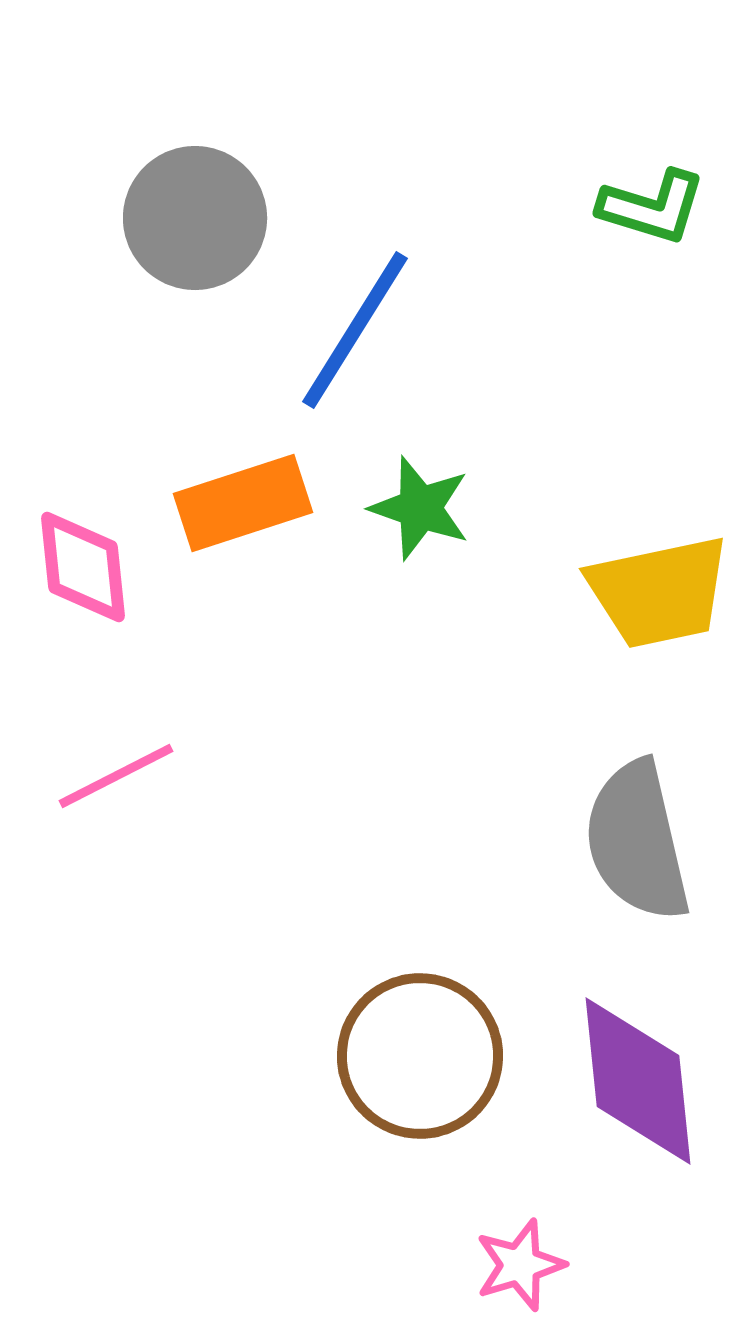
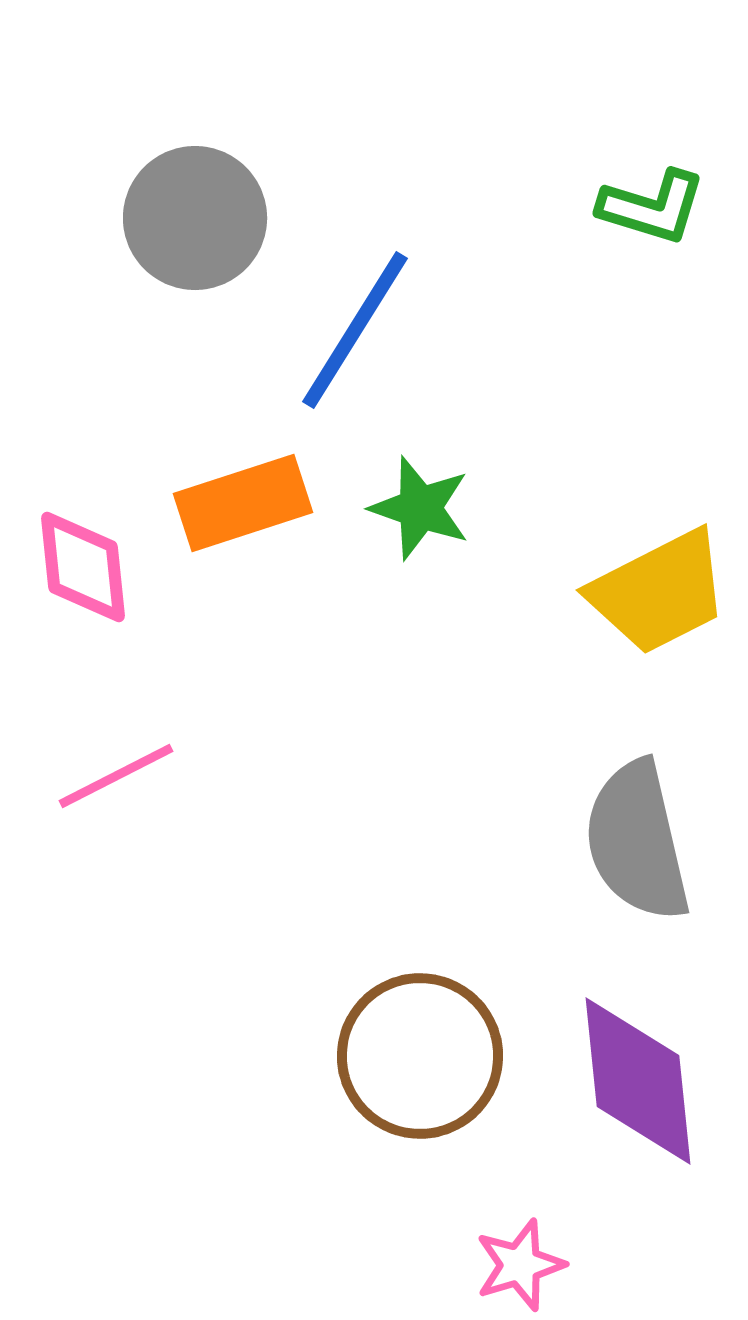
yellow trapezoid: rotated 15 degrees counterclockwise
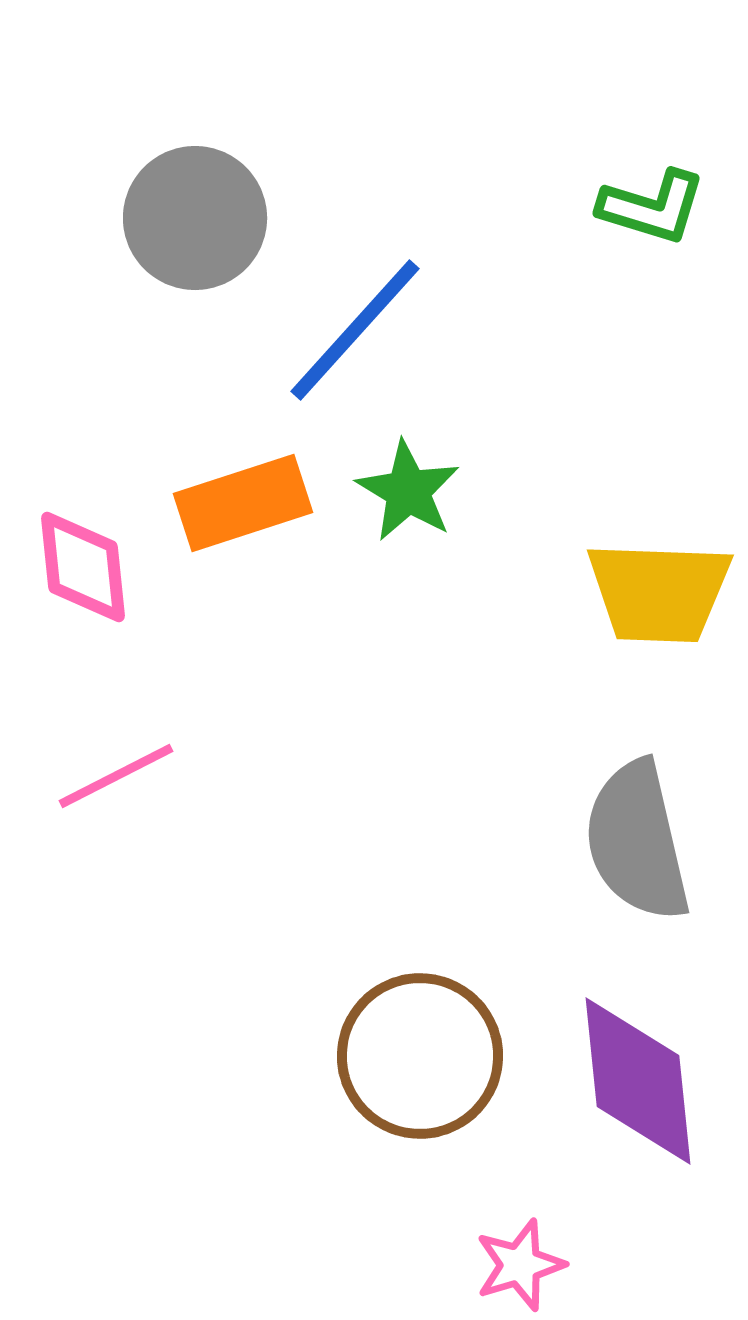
blue line: rotated 10 degrees clockwise
green star: moved 12 px left, 17 px up; rotated 12 degrees clockwise
yellow trapezoid: rotated 29 degrees clockwise
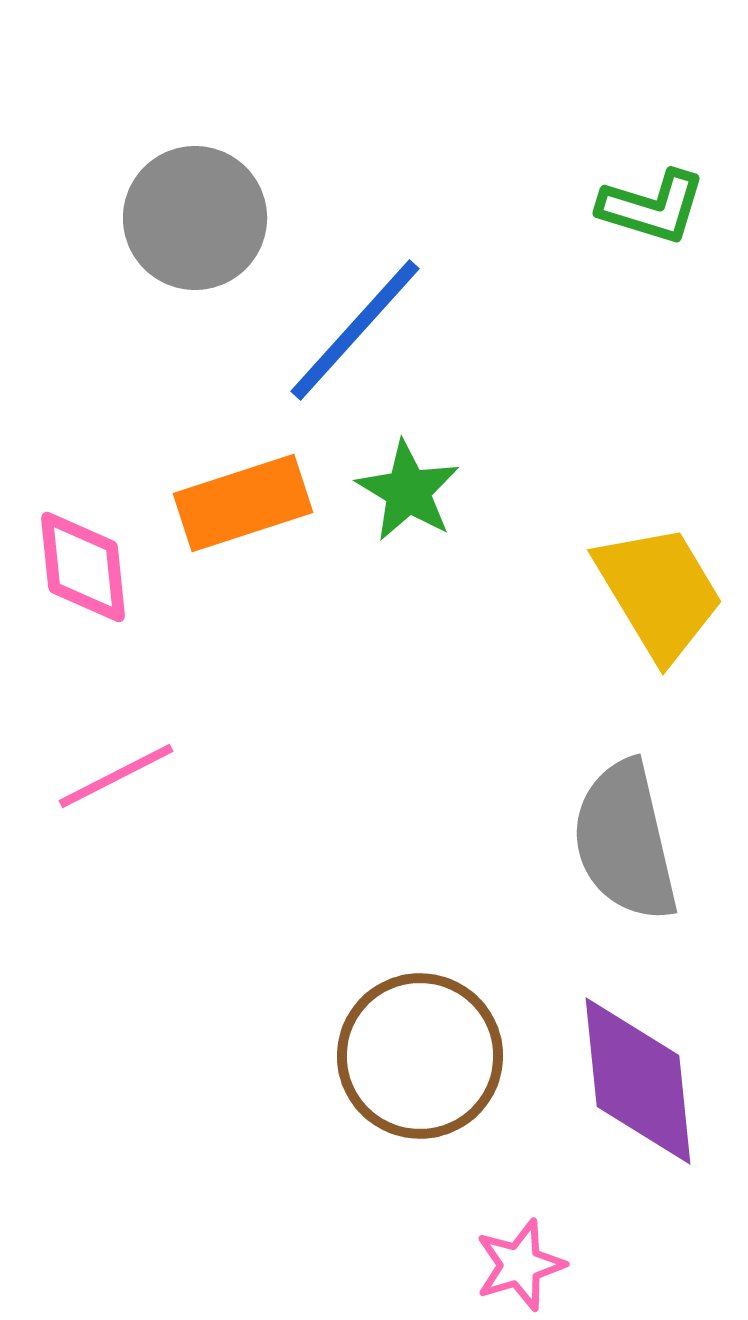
yellow trapezoid: rotated 123 degrees counterclockwise
gray semicircle: moved 12 px left
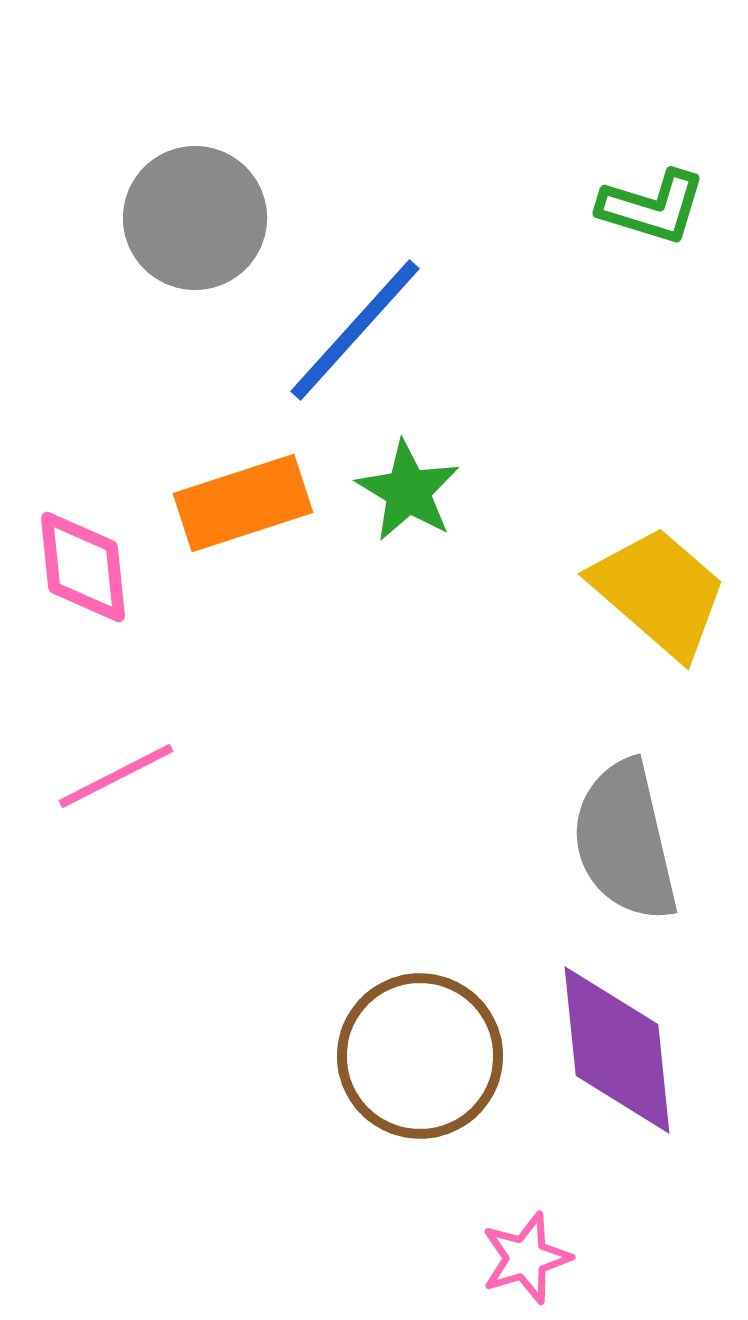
yellow trapezoid: rotated 18 degrees counterclockwise
purple diamond: moved 21 px left, 31 px up
pink star: moved 6 px right, 7 px up
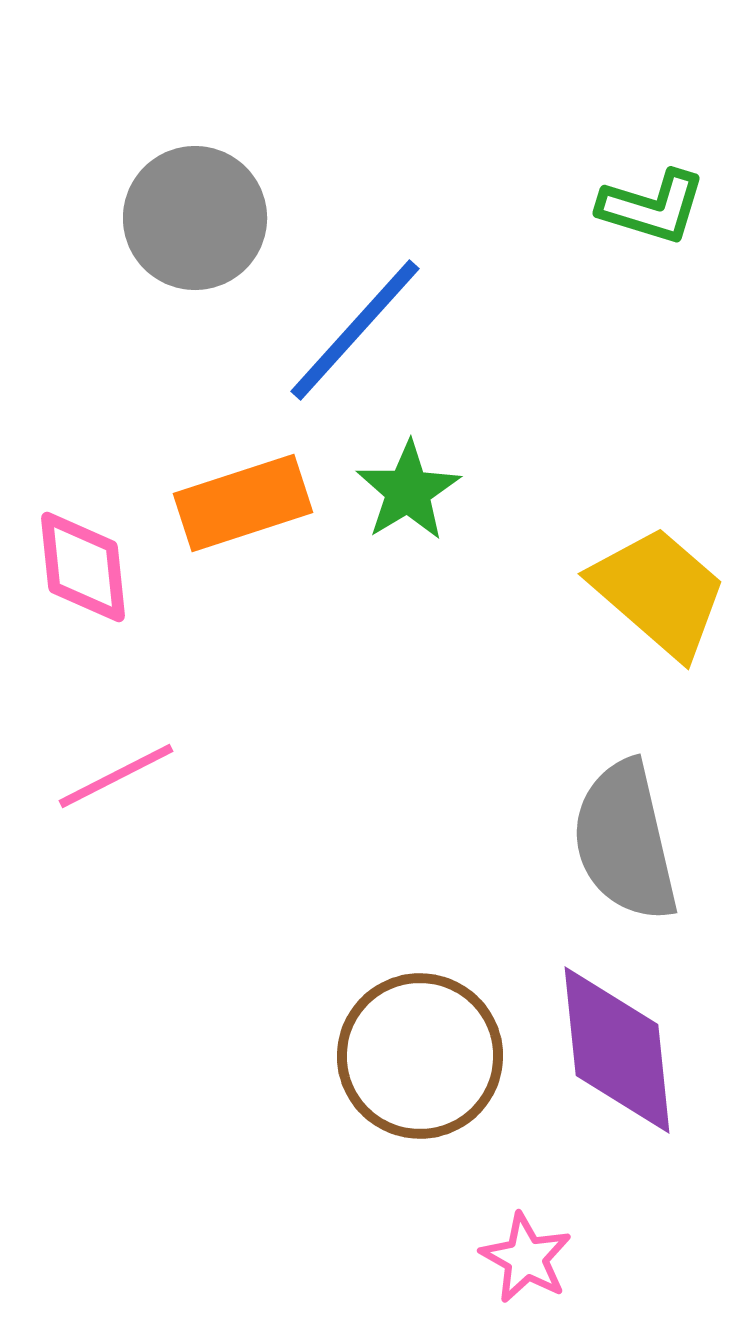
green star: rotated 10 degrees clockwise
pink star: rotated 26 degrees counterclockwise
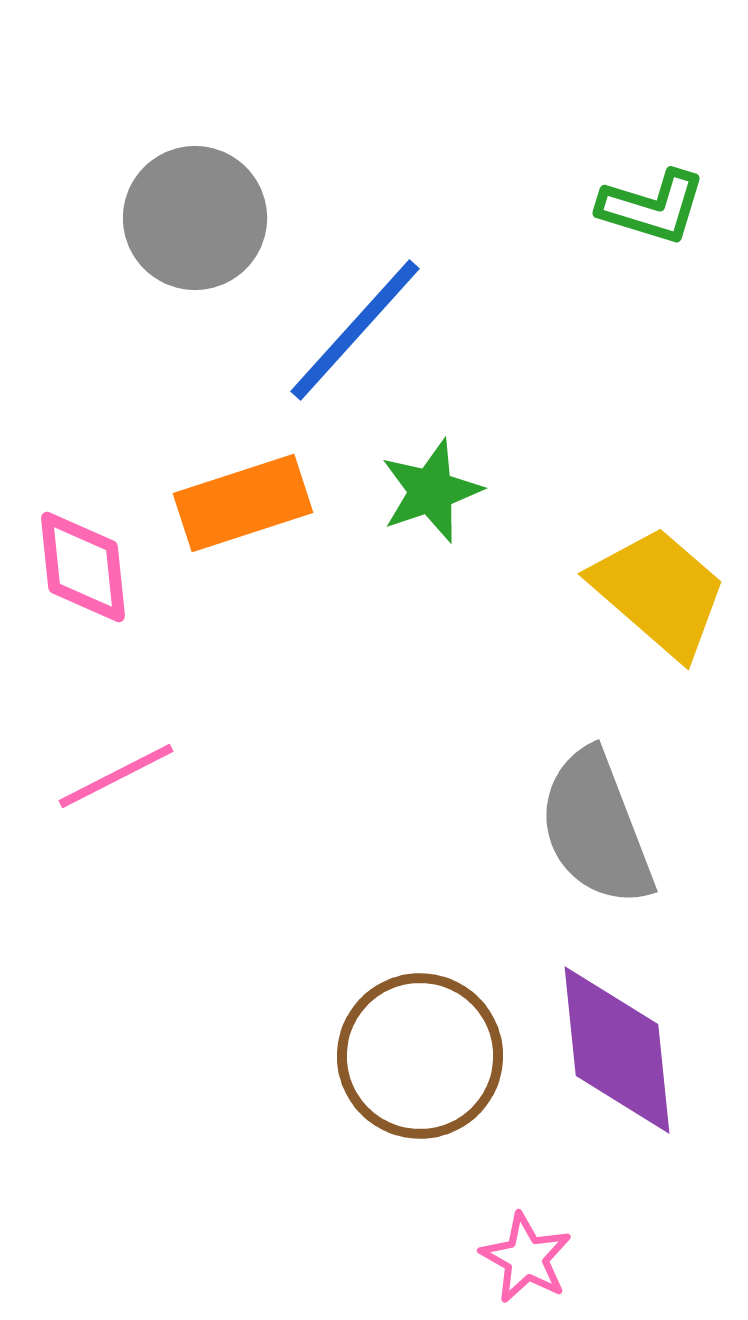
green star: moved 23 px right; rotated 12 degrees clockwise
gray semicircle: moved 29 px left, 13 px up; rotated 8 degrees counterclockwise
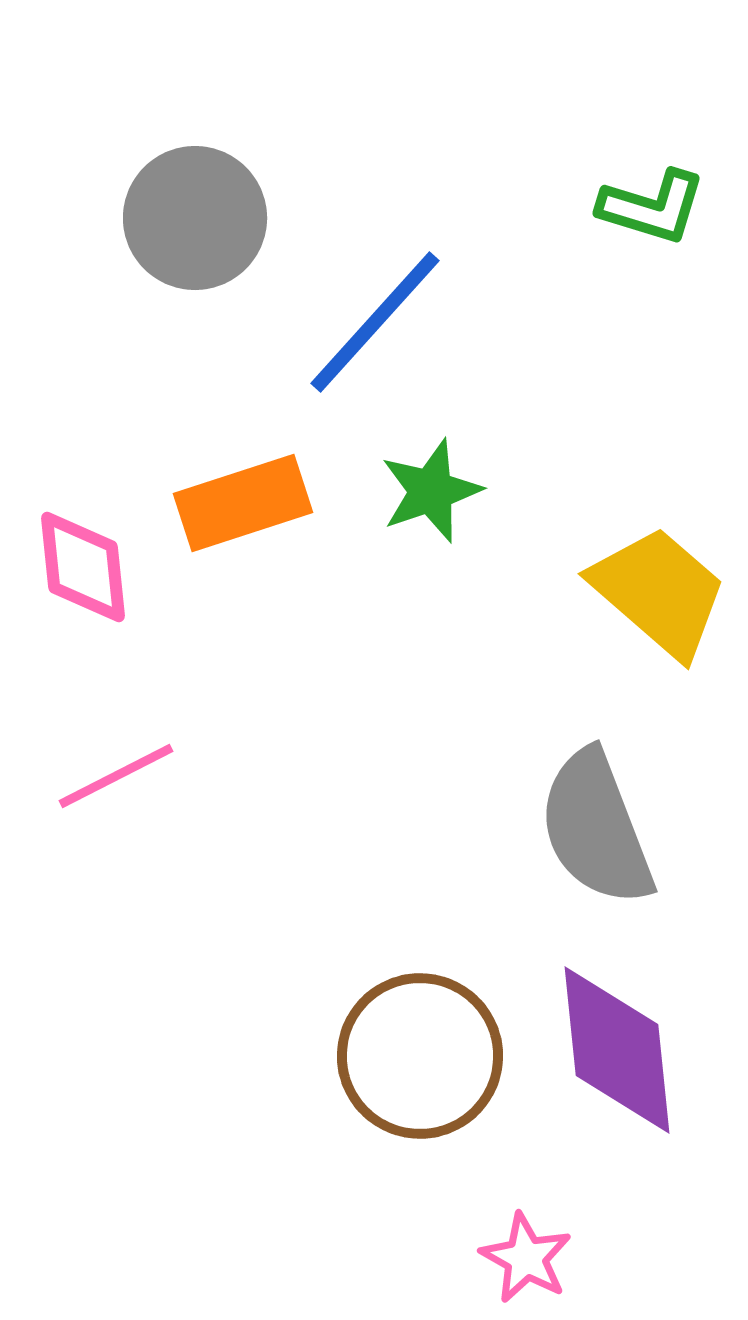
blue line: moved 20 px right, 8 px up
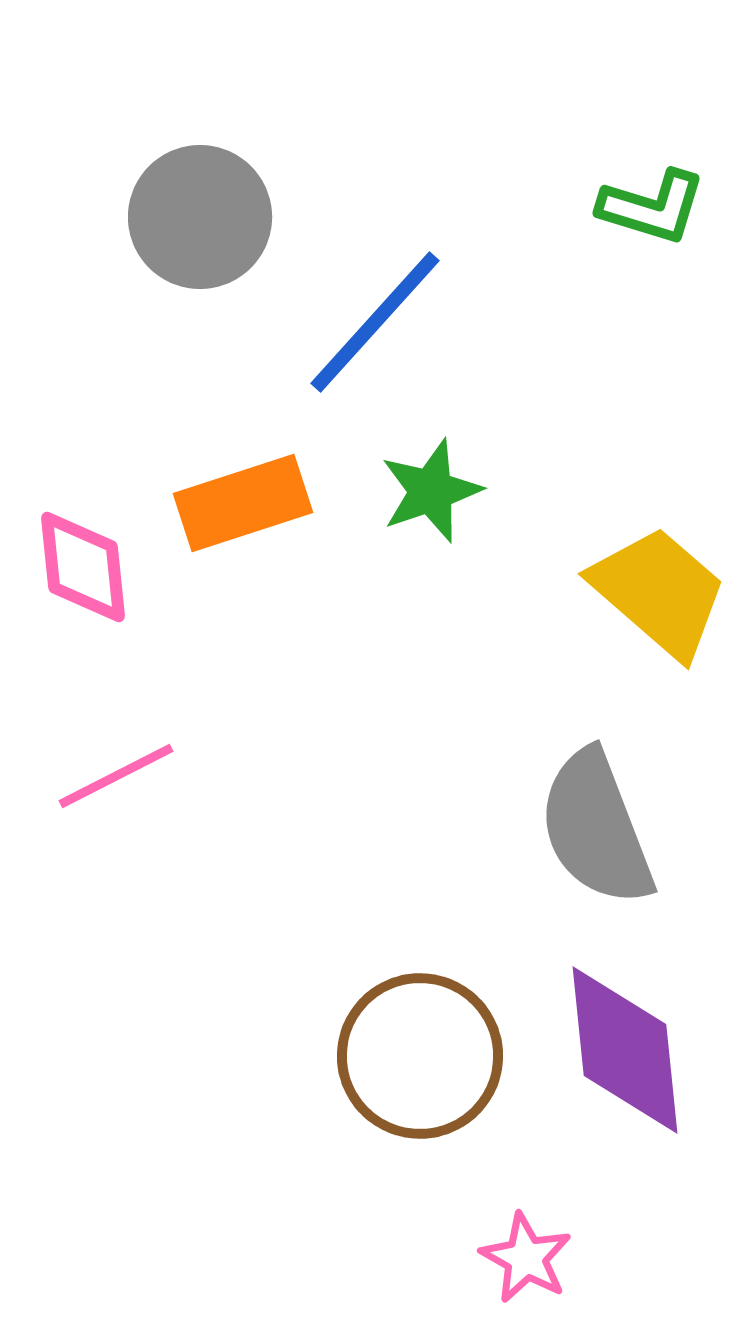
gray circle: moved 5 px right, 1 px up
purple diamond: moved 8 px right
